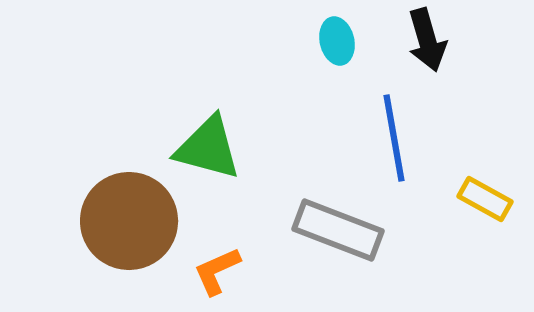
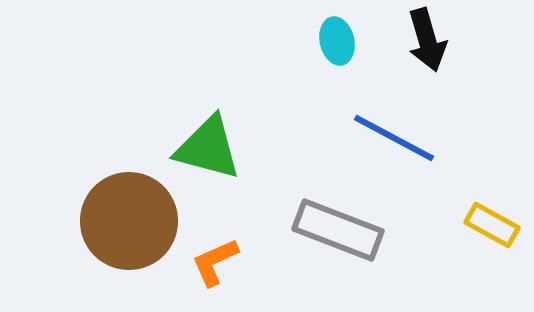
blue line: rotated 52 degrees counterclockwise
yellow rectangle: moved 7 px right, 26 px down
orange L-shape: moved 2 px left, 9 px up
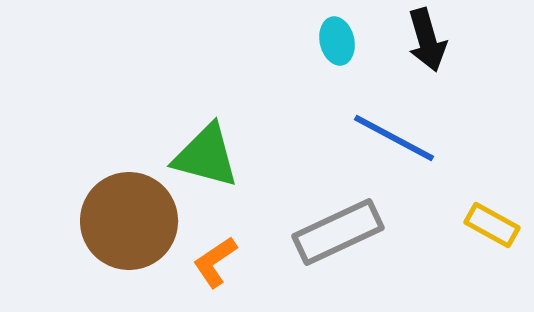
green triangle: moved 2 px left, 8 px down
gray rectangle: moved 2 px down; rotated 46 degrees counterclockwise
orange L-shape: rotated 10 degrees counterclockwise
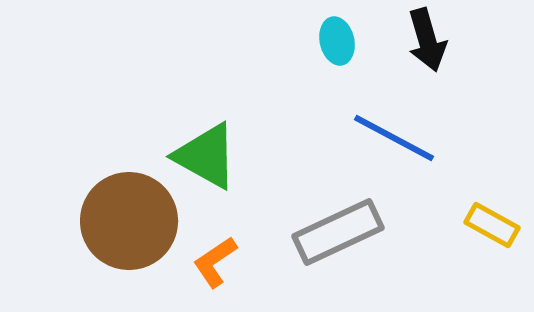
green triangle: rotated 14 degrees clockwise
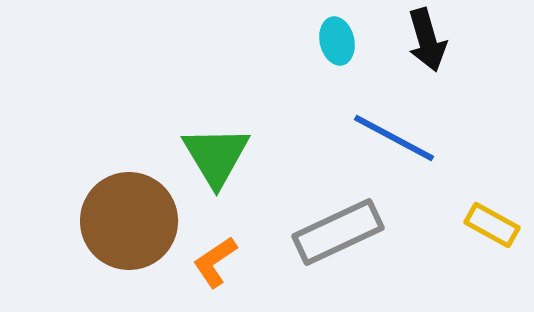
green triangle: moved 10 px right; rotated 30 degrees clockwise
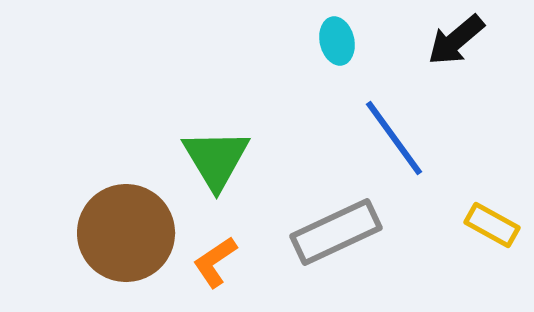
black arrow: moved 29 px right; rotated 66 degrees clockwise
blue line: rotated 26 degrees clockwise
green triangle: moved 3 px down
brown circle: moved 3 px left, 12 px down
gray rectangle: moved 2 px left
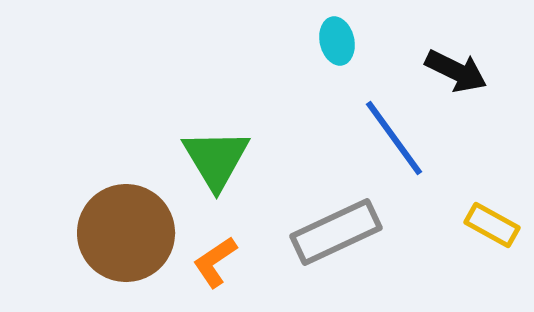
black arrow: moved 31 px down; rotated 114 degrees counterclockwise
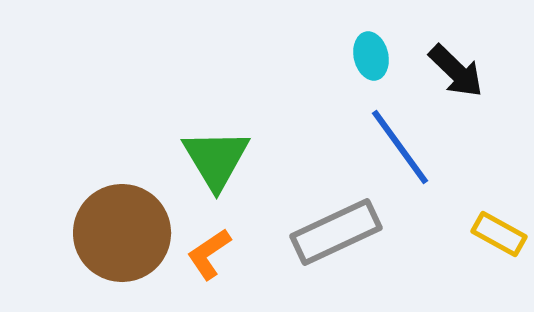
cyan ellipse: moved 34 px right, 15 px down
black arrow: rotated 18 degrees clockwise
blue line: moved 6 px right, 9 px down
yellow rectangle: moved 7 px right, 9 px down
brown circle: moved 4 px left
orange L-shape: moved 6 px left, 8 px up
